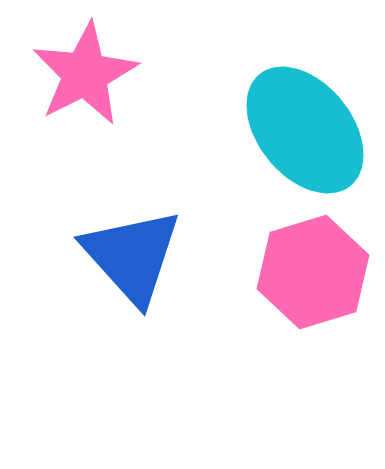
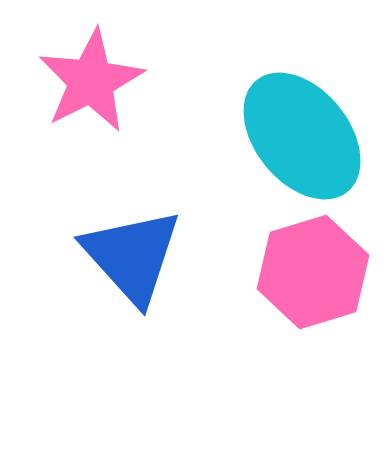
pink star: moved 6 px right, 7 px down
cyan ellipse: moved 3 px left, 6 px down
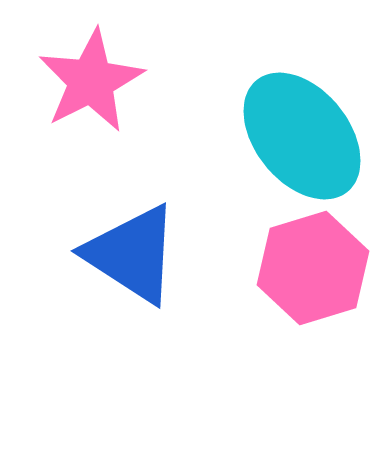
blue triangle: moved 2 px up; rotated 15 degrees counterclockwise
pink hexagon: moved 4 px up
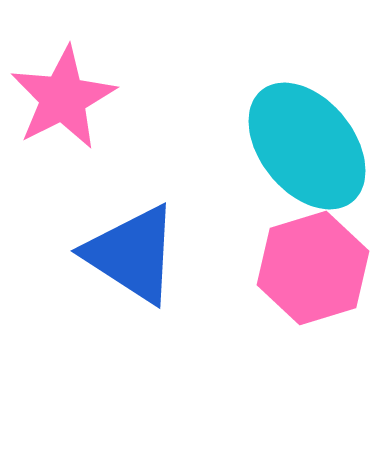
pink star: moved 28 px left, 17 px down
cyan ellipse: moved 5 px right, 10 px down
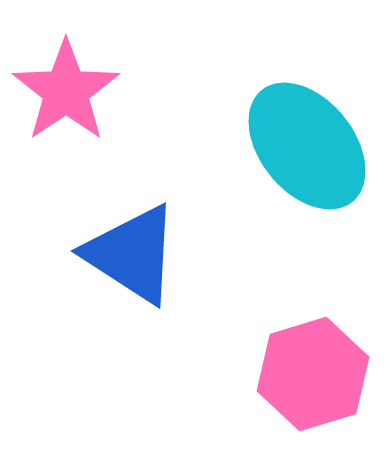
pink star: moved 3 px right, 7 px up; rotated 7 degrees counterclockwise
pink hexagon: moved 106 px down
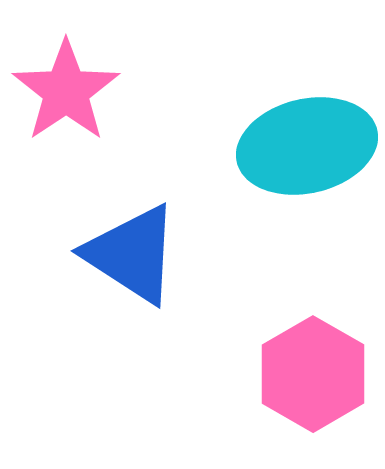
cyan ellipse: rotated 64 degrees counterclockwise
pink hexagon: rotated 13 degrees counterclockwise
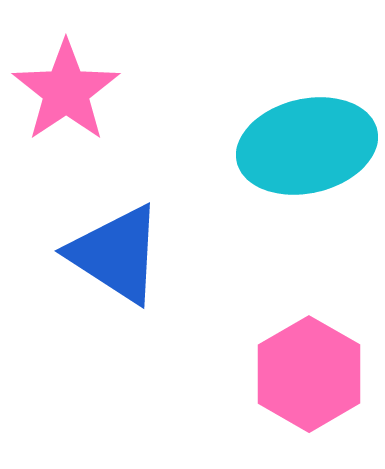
blue triangle: moved 16 px left
pink hexagon: moved 4 px left
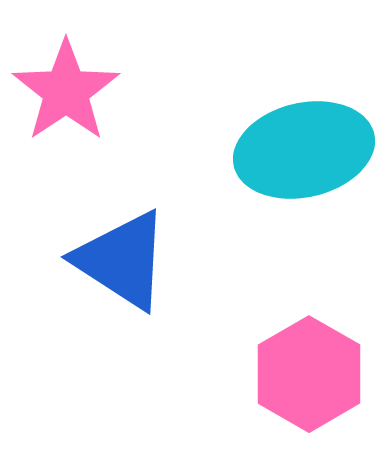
cyan ellipse: moved 3 px left, 4 px down
blue triangle: moved 6 px right, 6 px down
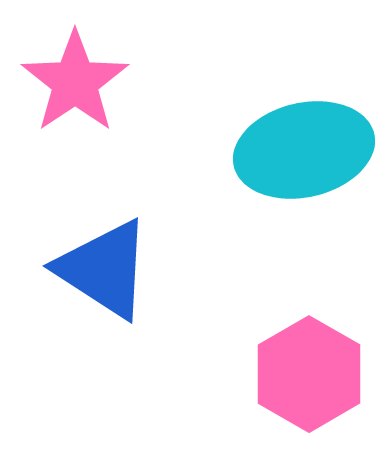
pink star: moved 9 px right, 9 px up
blue triangle: moved 18 px left, 9 px down
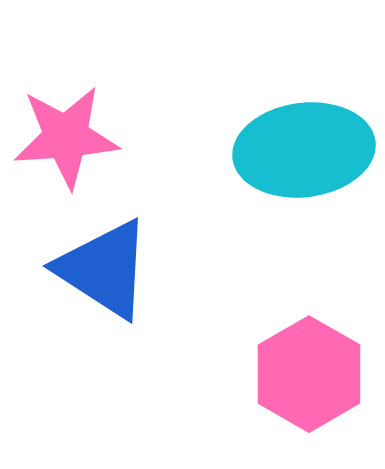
pink star: moved 9 px left, 55 px down; rotated 30 degrees clockwise
cyan ellipse: rotated 6 degrees clockwise
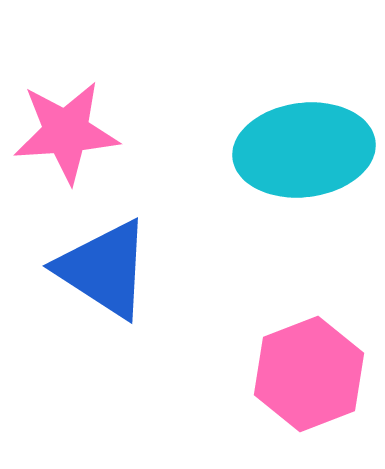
pink star: moved 5 px up
pink hexagon: rotated 9 degrees clockwise
